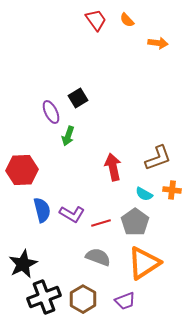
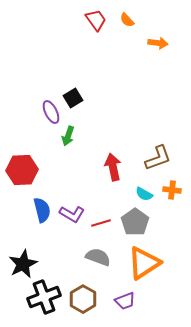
black square: moved 5 px left
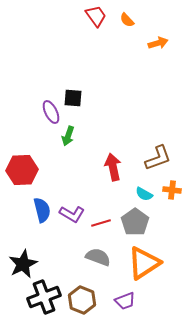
red trapezoid: moved 4 px up
orange arrow: rotated 24 degrees counterclockwise
black square: rotated 36 degrees clockwise
brown hexagon: moved 1 px left, 1 px down; rotated 8 degrees counterclockwise
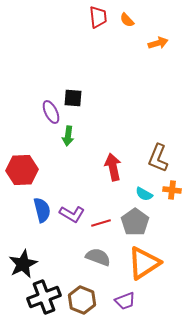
red trapezoid: moved 2 px right, 1 px down; rotated 30 degrees clockwise
green arrow: rotated 12 degrees counterclockwise
brown L-shape: rotated 132 degrees clockwise
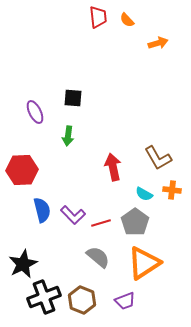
purple ellipse: moved 16 px left
brown L-shape: rotated 52 degrees counterclockwise
purple L-shape: moved 1 px right, 1 px down; rotated 15 degrees clockwise
gray semicircle: rotated 20 degrees clockwise
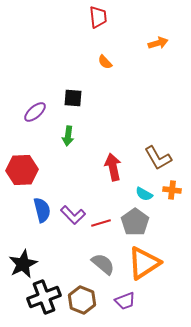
orange semicircle: moved 22 px left, 42 px down
purple ellipse: rotated 75 degrees clockwise
gray semicircle: moved 5 px right, 7 px down
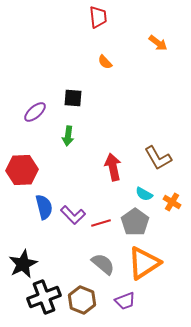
orange arrow: rotated 54 degrees clockwise
orange cross: moved 12 px down; rotated 24 degrees clockwise
blue semicircle: moved 2 px right, 3 px up
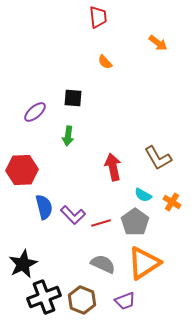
cyan semicircle: moved 1 px left, 1 px down
gray semicircle: rotated 15 degrees counterclockwise
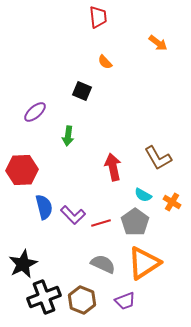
black square: moved 9 px right, 7 px up; rotated 18 degrees clockwise
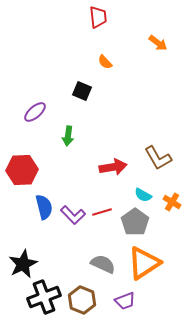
red arrow: rotated 92 degrees clockwise
red line: moved 1 px right, 11 px up
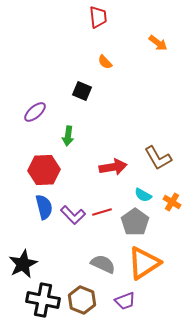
red hexagon: moved 22 px right
black cross: moved 1 px left, 3 px down; rotated 32 degrees clockwise
